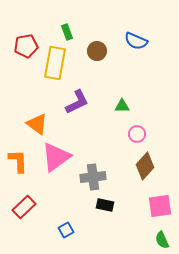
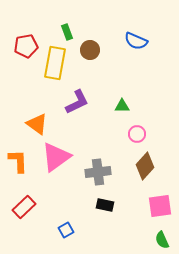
brown circle: moved 7 px left, 1 px up
gray cross: moved 5 px right, 5 px up
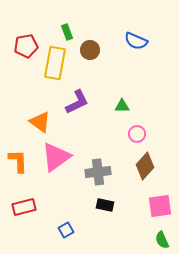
orange triangle: moved 3 px right, 2 px up
red rectangle: rotated 30 degrees clockwise
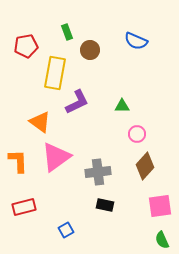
yellow rectangle: moved 10 px down
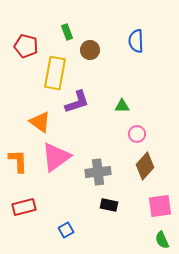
blue semicircle: rotated 65 degrees clockwise
red pentagon: rotated 25 degrees clockwise
purple L-shape: rotated 8 degrees clockwise
black rectangle: moved 4 px right
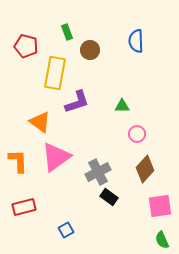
brown diamond: moved 3 px down
gray cross: rotated 20 degrees counterclockwise
black rectangle: moved 8 px up; rotated 24 degrees clockwise
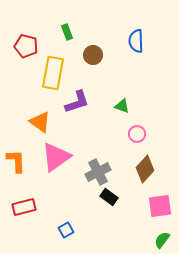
brown circle: moved 3 px right, 5 px down
yellow rectangle: moved 2 px left
green triangle: rotated 21 degrees clockwise
orange L-shape: moved 2 px left
green semicircle: rotated 60 degrees clockwise
